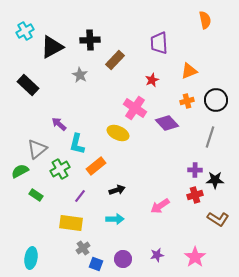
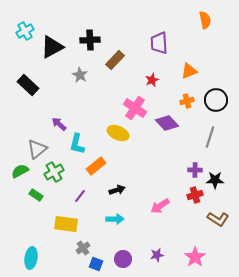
green cross: moved 6 px left, 3 px down
yellow rectangle: moved 5 px left, 1 px down
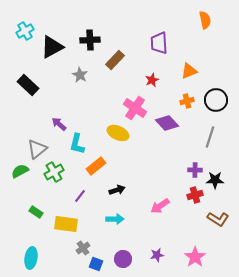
green rectangle: moved 17 px down
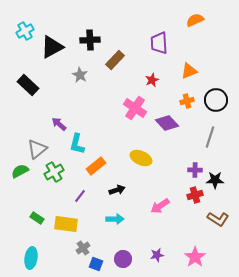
orange semicircle: moved 10 px left; rotated 102 degrees counterclockwise
yellow ellipse: moved 23 px right, 25 px down
green rectangle: moved 1 px right, 6 px down
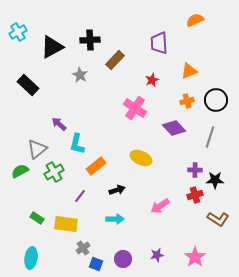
cyan cross: moved 7 px left, 1 px down
purple diamond: moved 7 px right, 5 px down
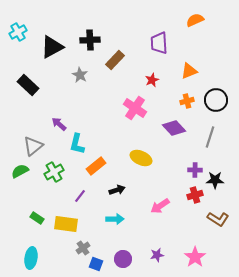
gray triangle: moved 4 px left, 3 px up
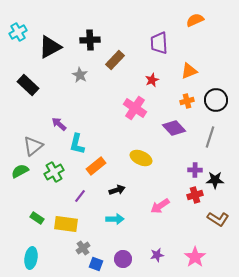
black triangle: moved 2 px left
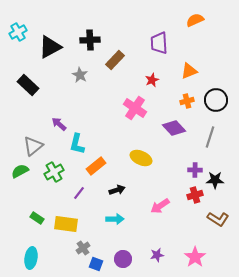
purple line: moved 1 px left, 3 px up
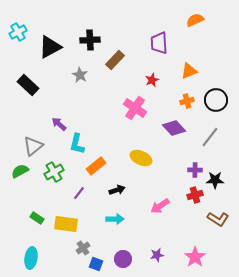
gray line: rotated 20 degrees clockwise
